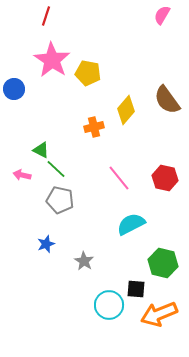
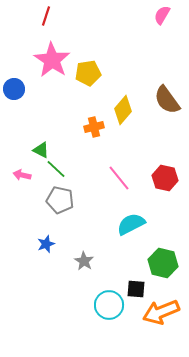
yellow pentagon: rotated 20 degrees counterclockwise
yellow diamond: moved 3 px left
orange arrow: moved 2 px right, 2 px up
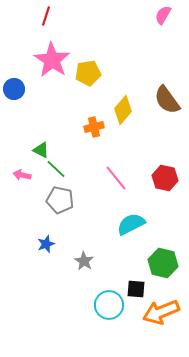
pink semicircle: moved 1 px right
pink line: moved 3 px left
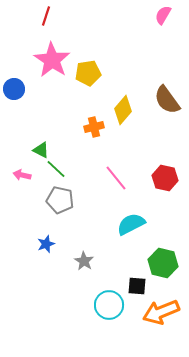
black square: moved 1 px right, 3 px up
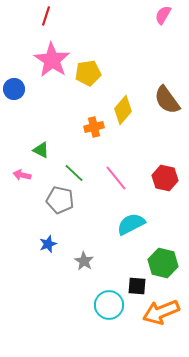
green line: moved 18 px right, 4 px down
blue star: moved 2 px right
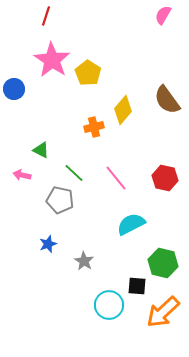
yellow pentagon: rotated 30 degrees counterclockwise
orange arrow: moved 2 px right; rotated 21 degrees counterclockwise
